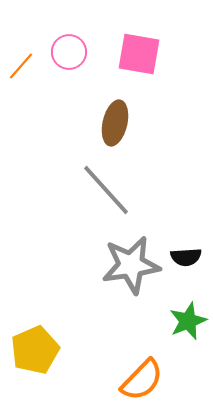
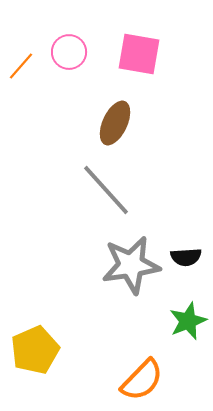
brown ellipse: rotated 12 degrees clockwise
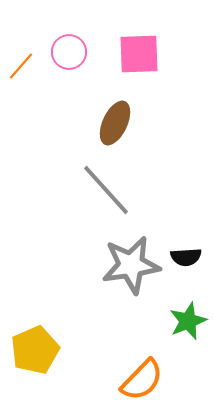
pink square: rotated 12 degrees counterclockwise
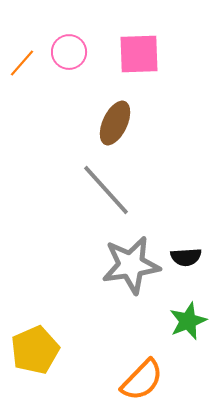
orange line: moved 1 px right, 3 px up
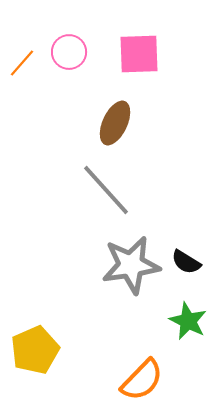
black semicircle: moved 5 px down; rotated 36 degrees clockwise
green star: rotated 24 degrees counterclockwise
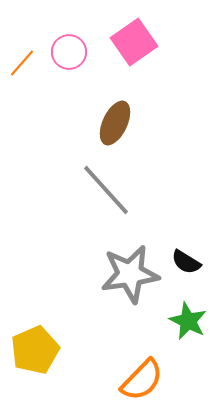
pink square: moved 5 px left, 12 px up; rotated 33 degrees counterclockwise
gray star: moved 1 px left, 9 px down
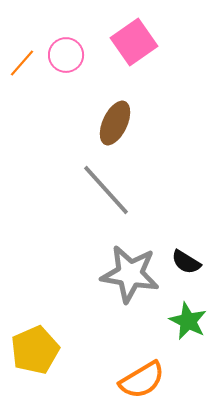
pink circle: moved 3 px left, 3 px down
gray star: rotated 18 degrees clockwise
orange semicircle: rotated 15 degrees clockwise
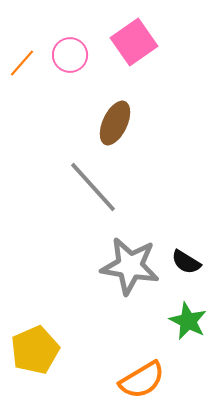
pink circle: moved 4 px right
gray line: moved 13 px left, 3 px up
gray star: moved 8 px up
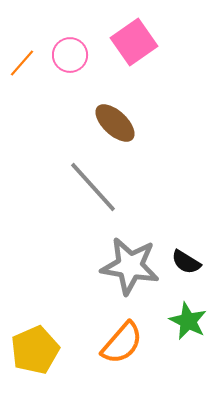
brown ellipse: rotated 72 degrees counterclockwise
orange semicircle: moved 20 px left, 37 px up; rotated 18 degrees counterclockwise
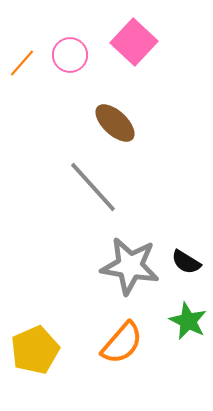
pink square: rotated 12 degrees counterclockwise
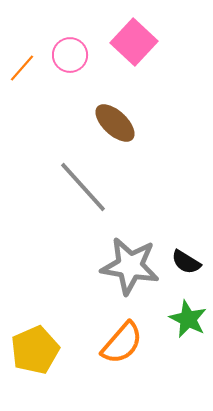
orange line: moved 5 px down
gray line: moved 10 px left
green star: moved 2 px up
